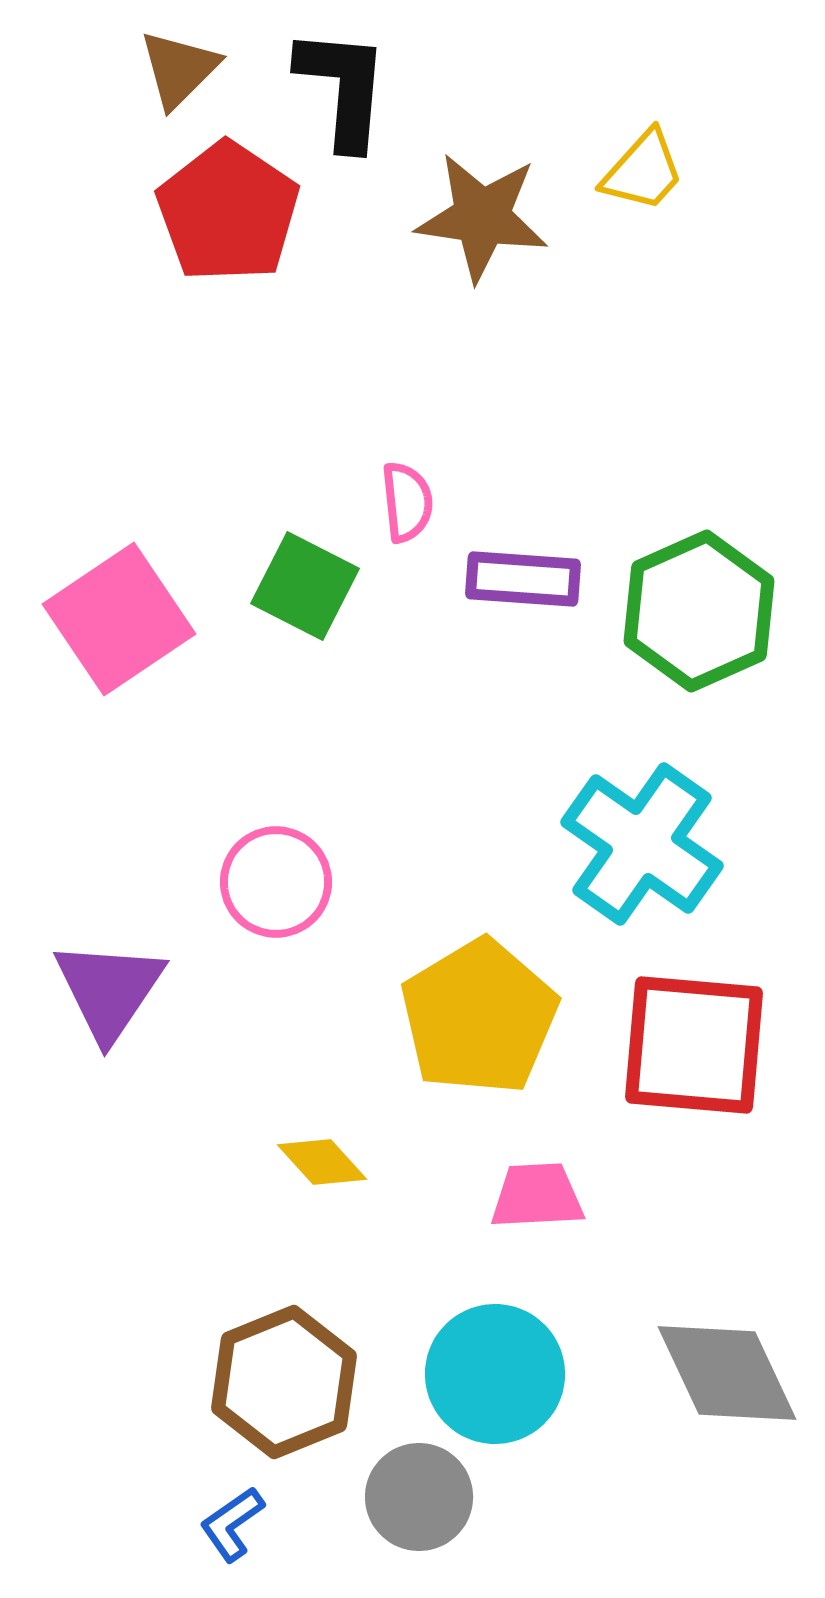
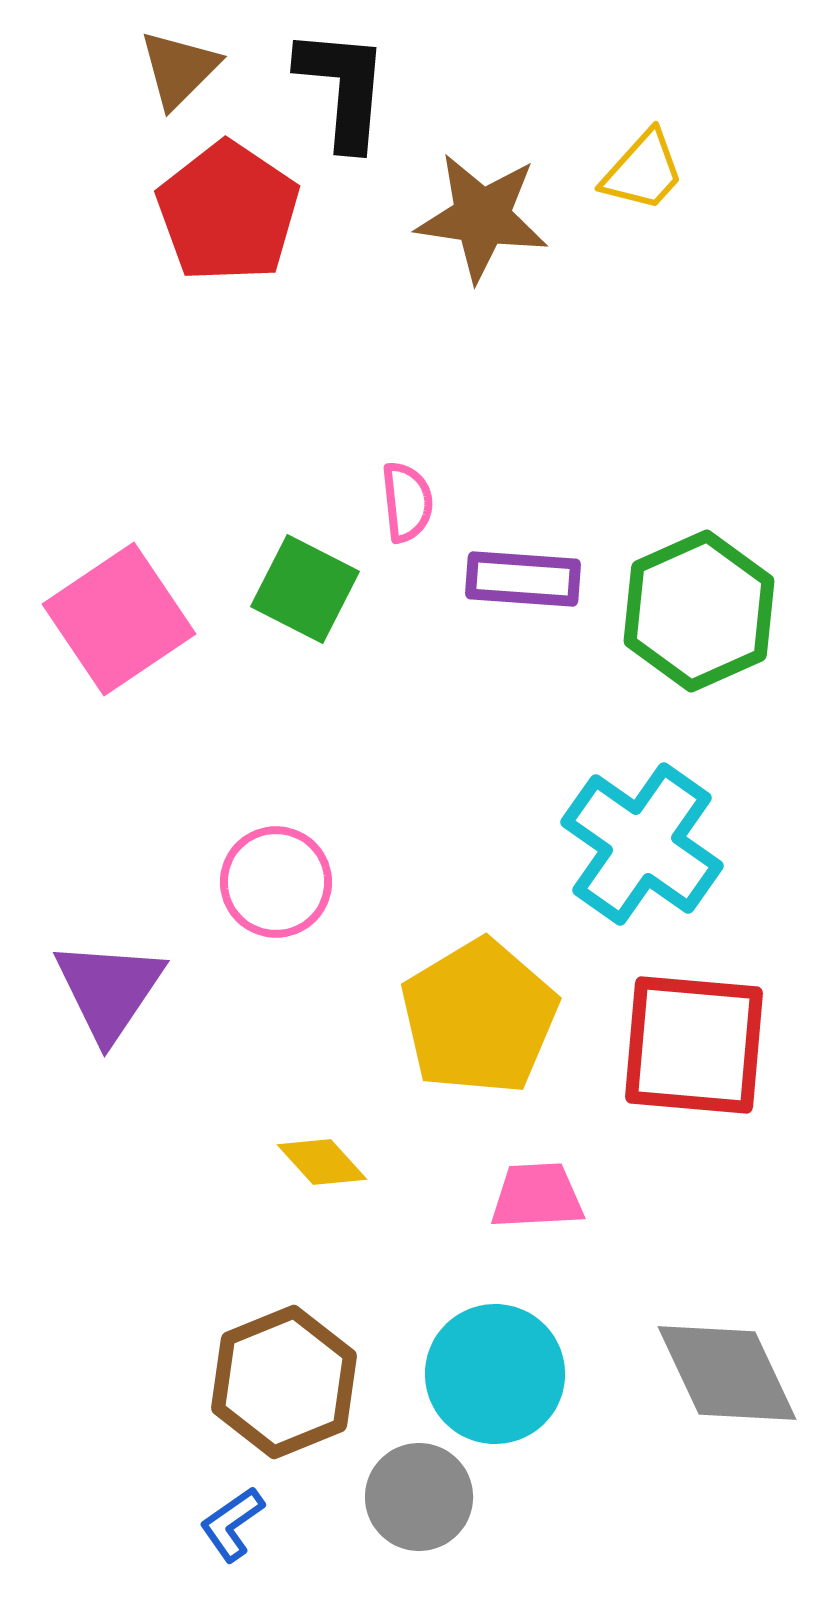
green square: moved 3 px down
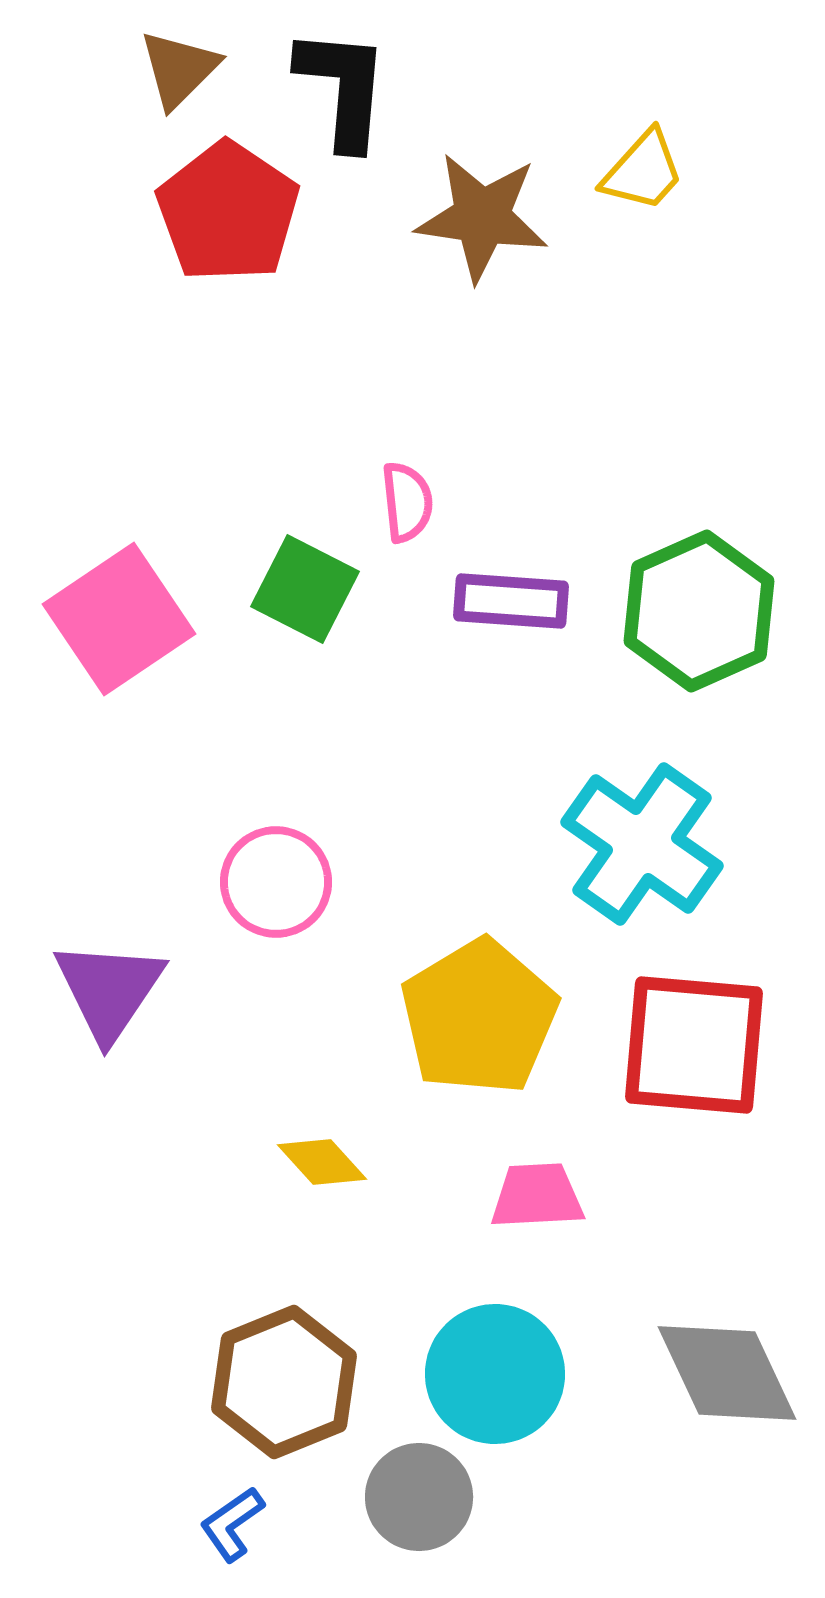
purple rectangle: moved 12 px left, 22 px down
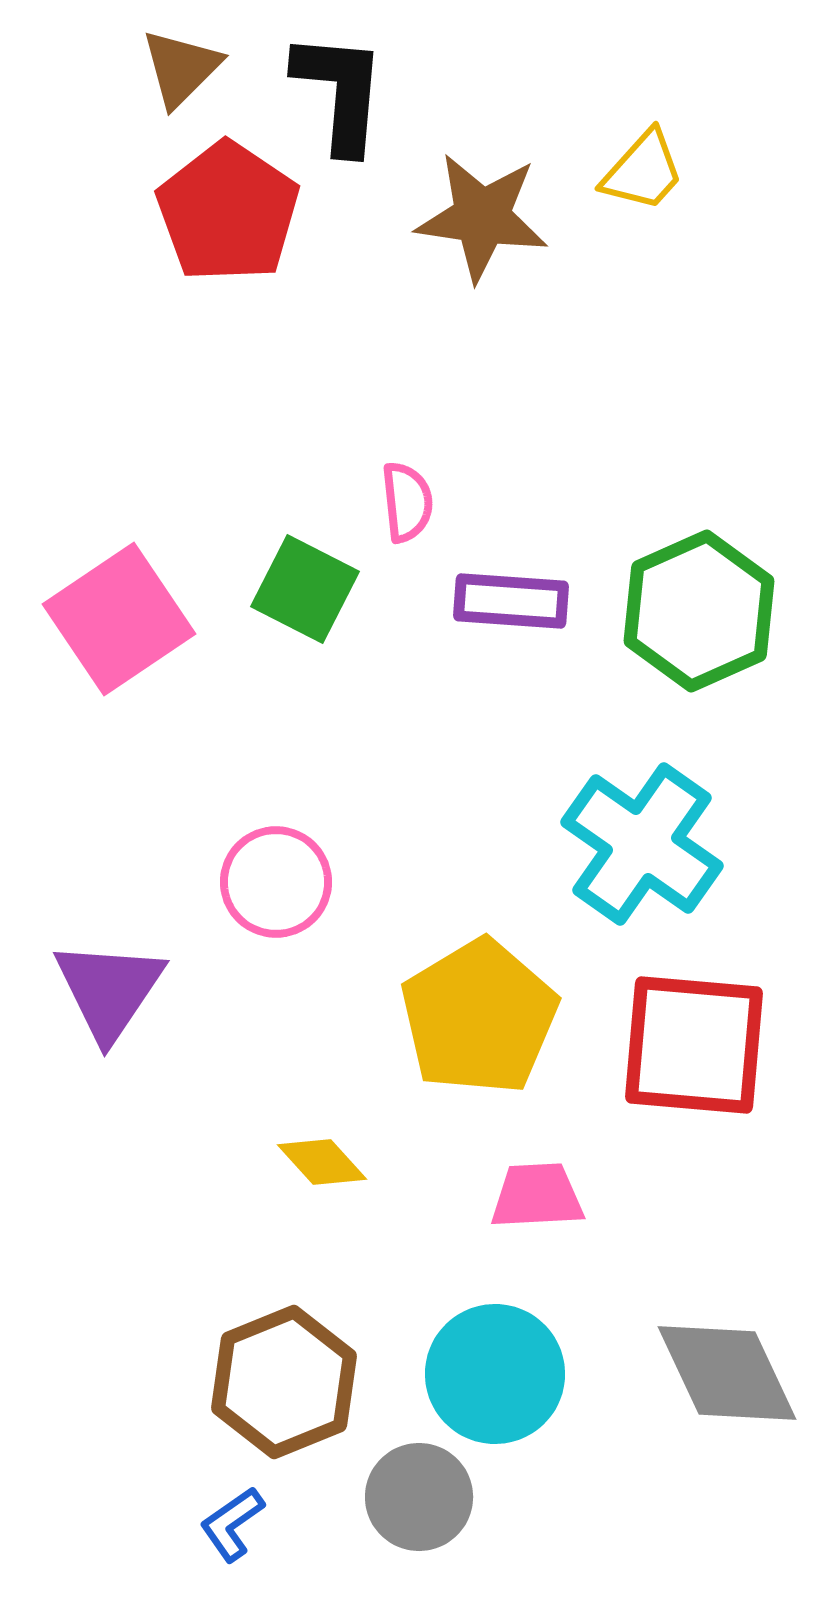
brown triangle: moved 2 px right, 1 px up
black L-shape: moved 3 px left, 4 px down
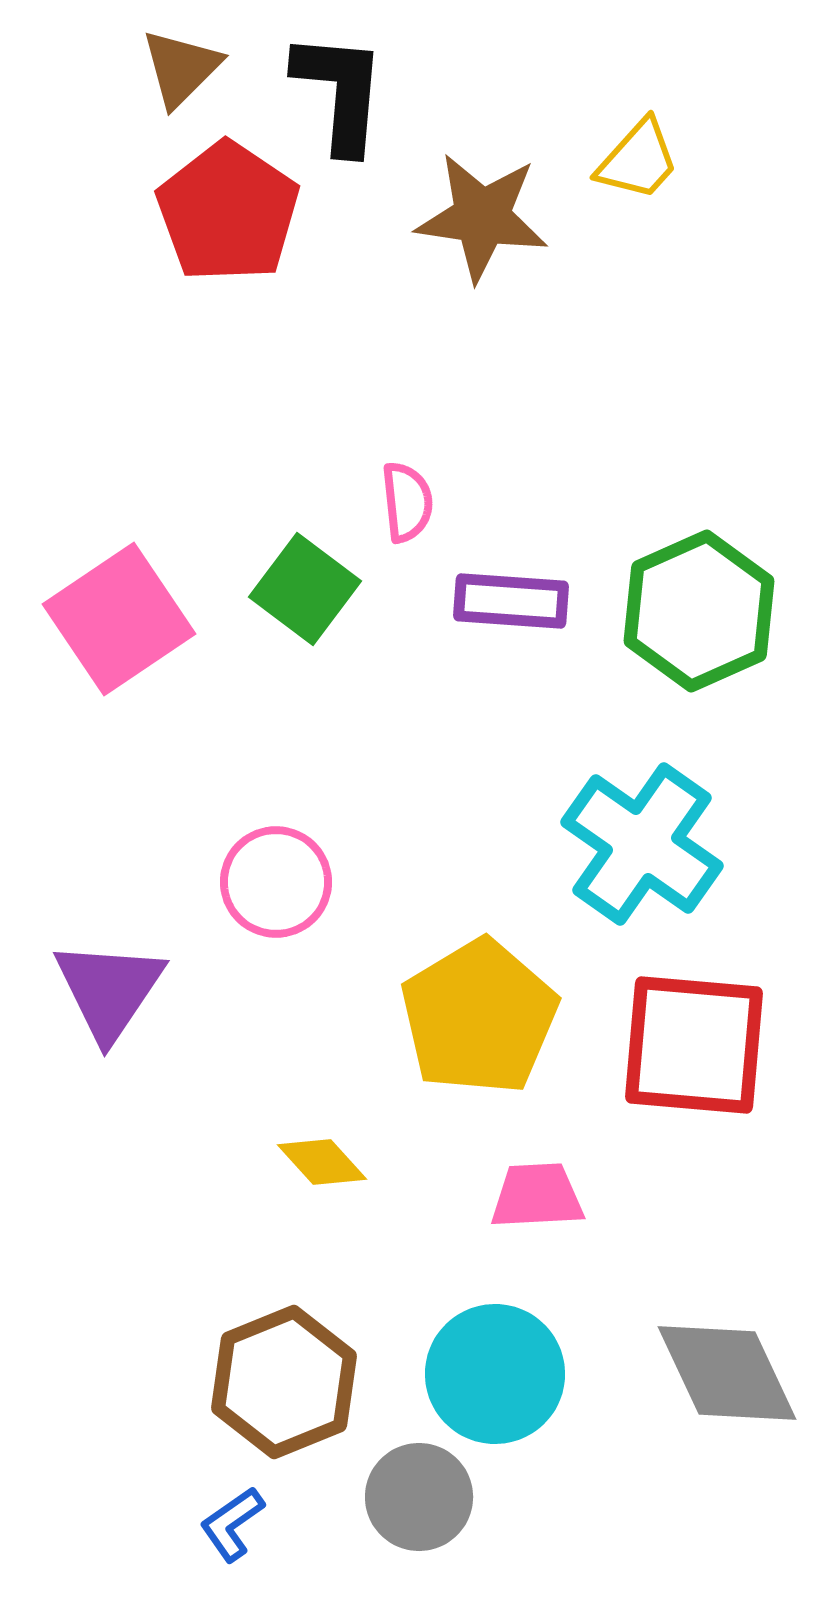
yellow trapezoid: moved 5 px left, 11 px up
green square: rotated 10 degrees clockwise
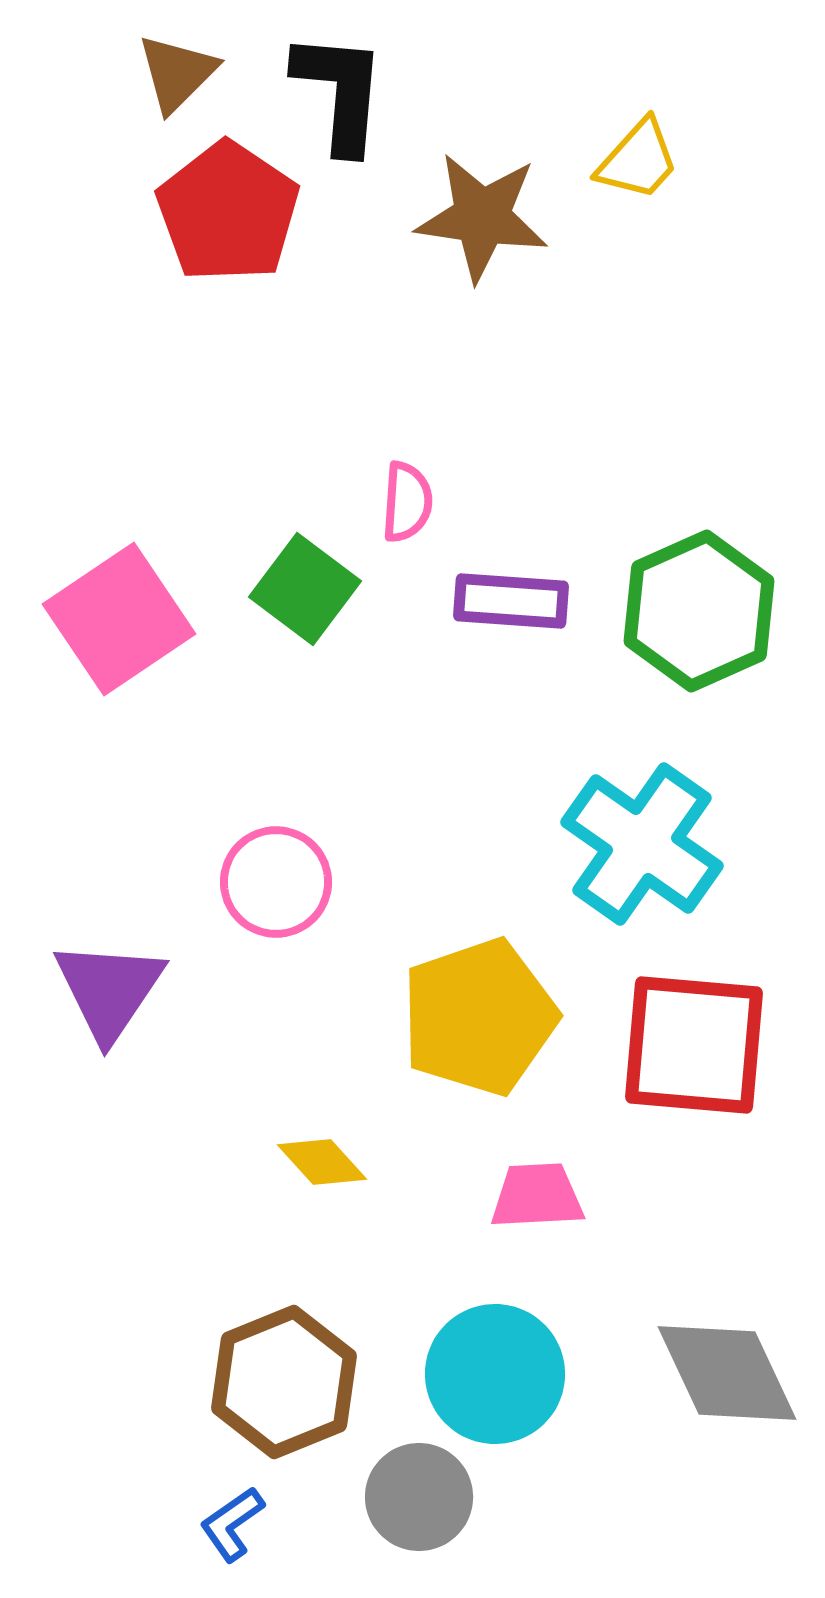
brown triangle: moved 4 px left, 5 px down
pink semicircle: rotated 10 degrees clockwise
yellow pentagon: rotated 12 degrees clockwise
